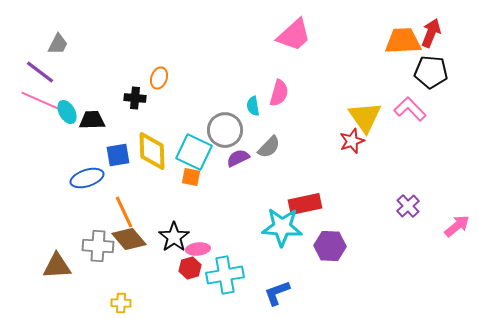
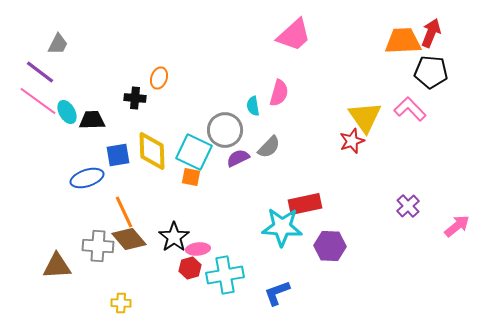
pink line: moved 3 px left; rotated 12 degrees clockwise
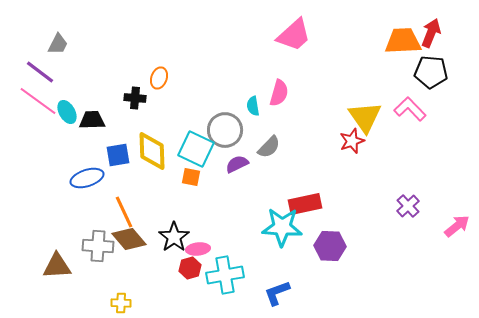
cyan square: moved 2 px right, 3 px up
purple semicircle: moved 1 px left, 6 px down
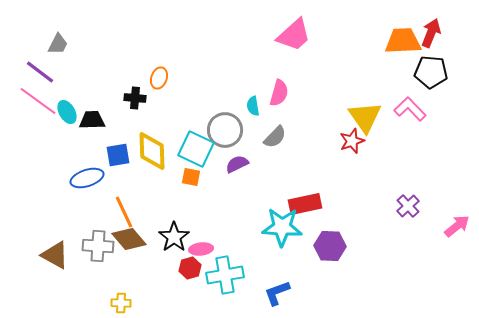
gray semicircle: moved 6 px right, 10 px up
pink ellipse: moved 3 px right
brown triangle: moved 2 px left, 11 px up; rotated 32 degrees clockwise
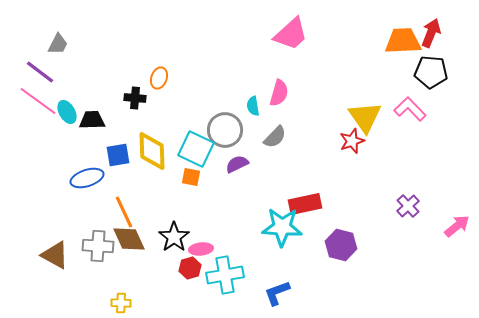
pink trapezoid: moved 3 px left, 1 px up
brown diamond: rotated 16 degrees clockwise
purple hexagon: moved 11 px right, 1 px up; rotated 12 degrees clockwise
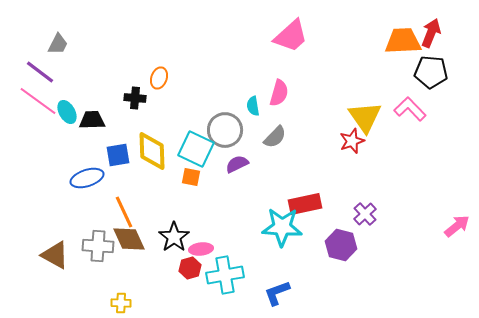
pink trapezoid: moved 2 px down
purple cross: moved 43 px left, 8 px down
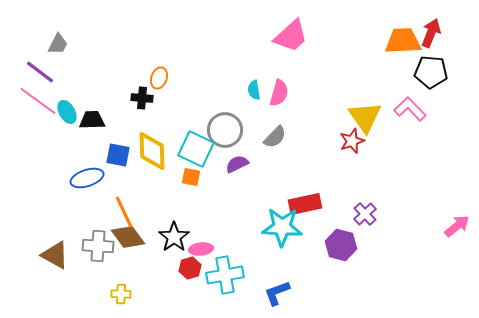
black cross: moved 7 px right
cyan semicircle: moved 1 px right, 16 px up
blue square: rotated 20 degrees clockwise
brown diamond: moved 1 px left, 2 px up; rotated 12 degrees counterclockwise
yellow cross: moved 9 px up
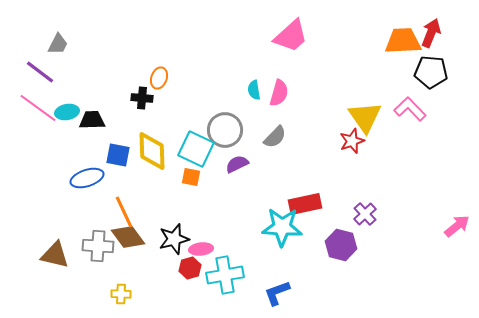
pink line: moved 7 px down
cyan ellipse: rotated 70 degrees counterclockwise
black star: moved 2 px down; rotated 20 degrees clockwise
brown triangle: rotated 16 degrees counterclockwise
